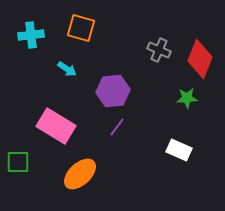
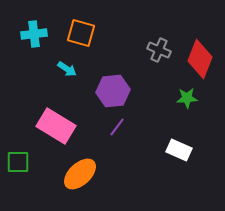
orange square: moved 5 px down
cyan cross: moved 3 px right, 1 px up
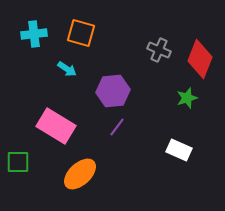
green star: rotated 15 degrees counterclockwise
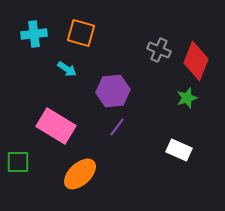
red diamond: moved 4 px left, 2 px down
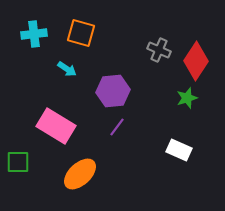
red diamond: rotated 12 degrees clockwise
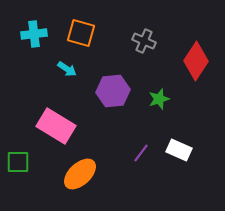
gray cross: moved 15 px left, 9 px up
green star: moved 28 px left, 1 px down
purple line: moved 24 px right, 26 px down
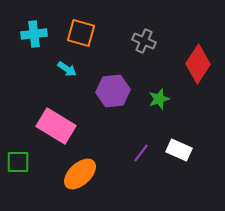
red diamond: moved 2 px right, 3 px down
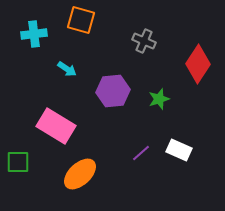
orange square: moved 13 px up
purple line: rotated 12 degrees clockwise
